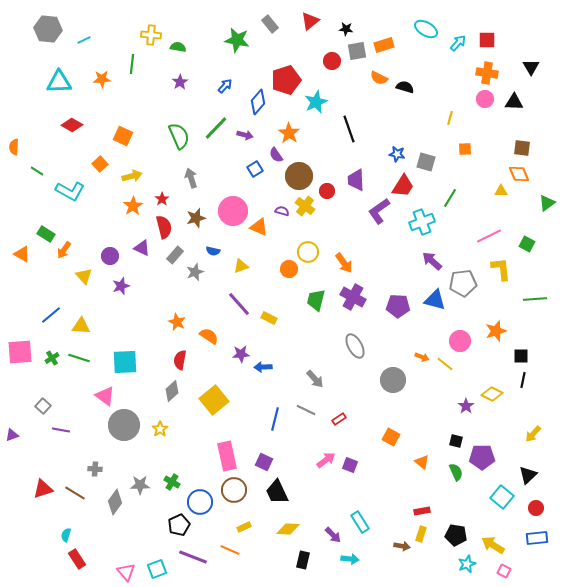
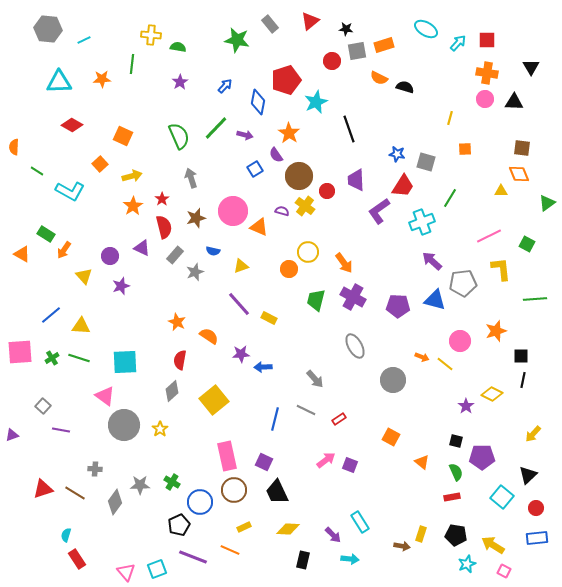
blue diamond at (258, 102): rotated 30 degrees counterclockwise
red rectangle at (422, 511): moved 30 px right, 14 px up
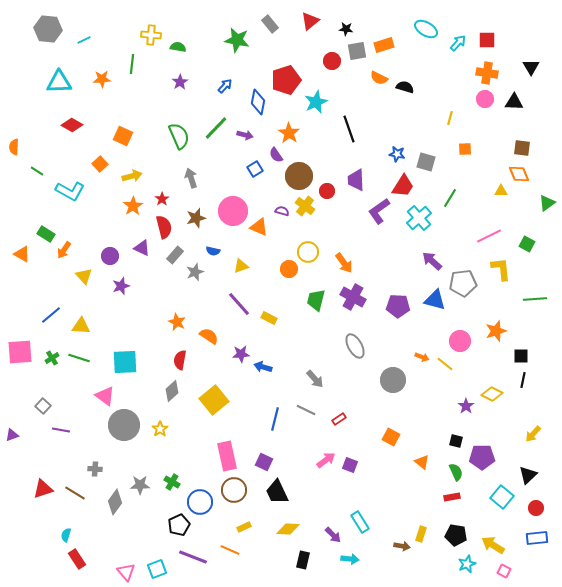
cyan cross at (422, 222): moved 3 px left, 4 px up; rotated 20 degrees counterclockwise
blue arrow at (263, 367): rotated 18 degrees clockwise
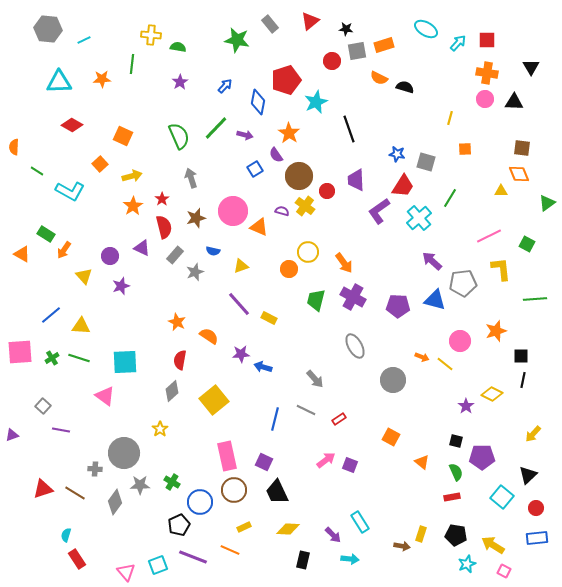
gray circle at (124, 425): moved 28 px down
cyan square at (157, 569): moved 1 px right, 4 px up
